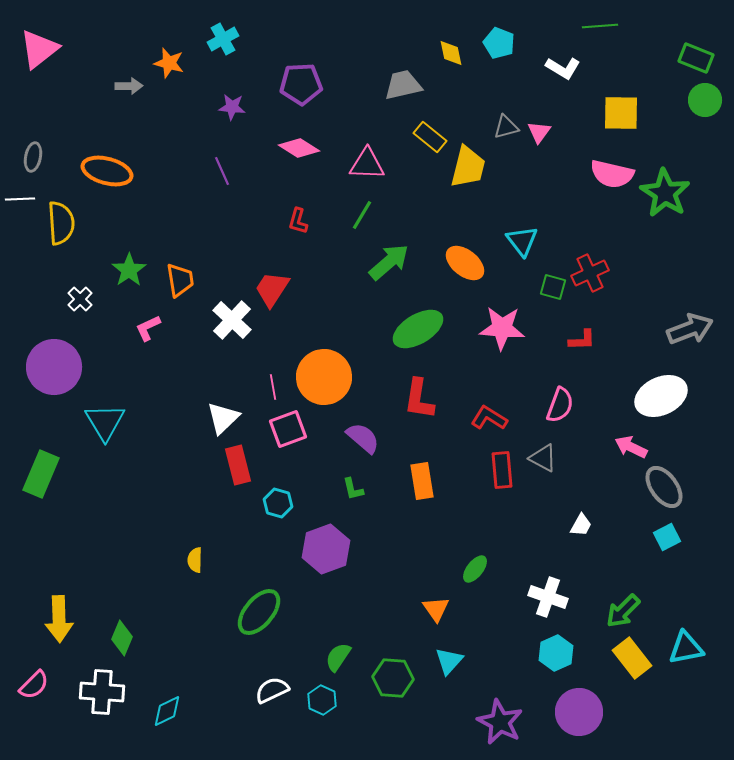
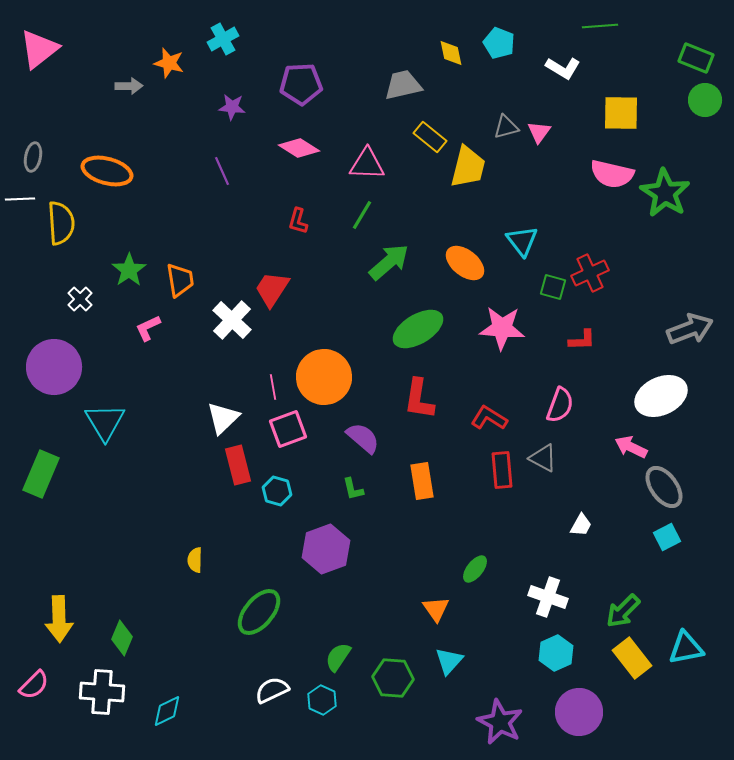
cyan hexagon at (278, 503): moved 1 px left, 12 px up
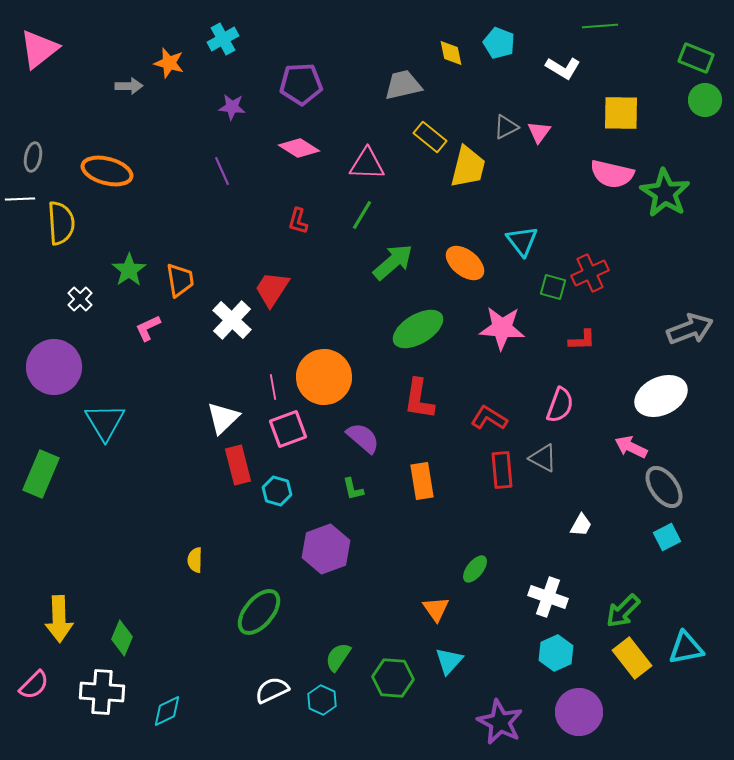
gray triangle at (506, 127): rotated 12 degrees counterclockwise
green arrow at (389, 262): moved 4 px right
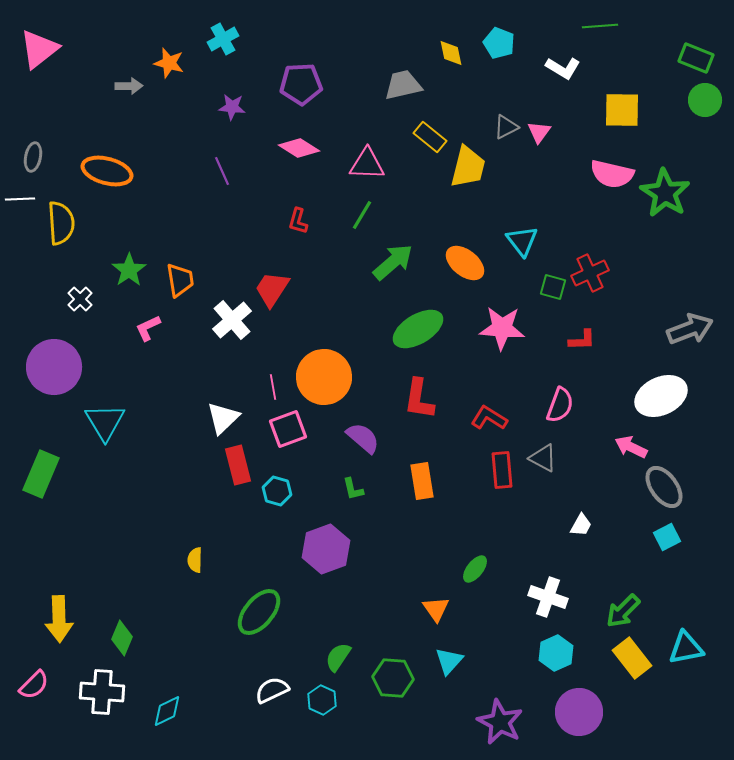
yellow square at (621, 113): moved 1 px right, 3 px up
white cross at (232, 320): rotated 6 degrees clockwise
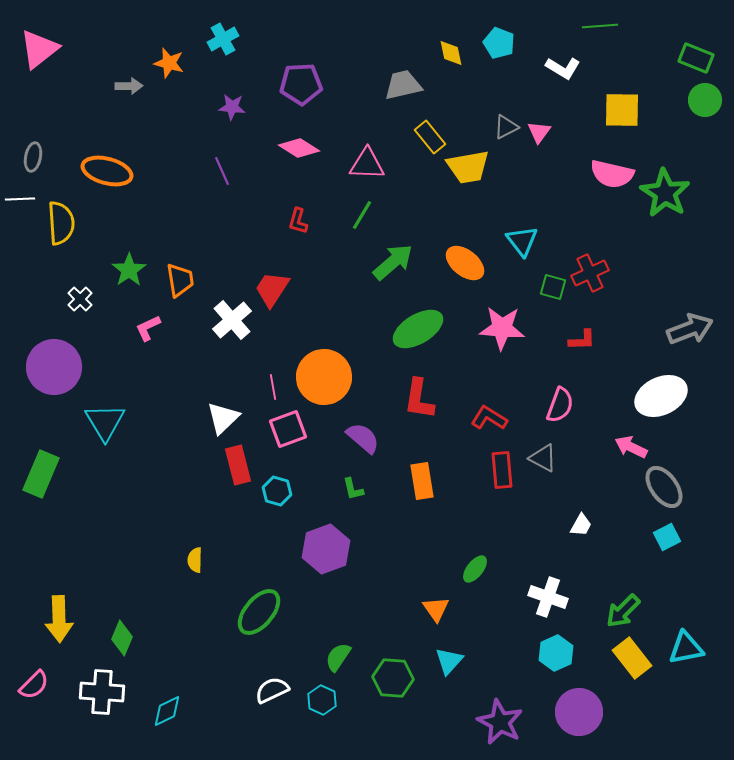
yellow rectangle at (430, 137): rotated 12 degrees clockwise
yellow trapezoid at (468, 167): rotated 66 degrees clockwise
